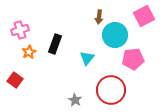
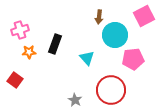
orange star: rotated 24 degrees clockwise
cyan triangle: rotated 21 degrees counterclockwise
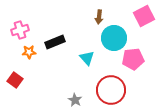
cyan circle: moved 1 px left, 3 px down
black rectangle: moved 2 px up; rotated 48 degrees clockwise
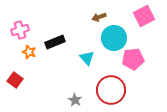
brown arrow: rotated 64 degrees clockwise
orange star: rotated 24 degrees clockwise
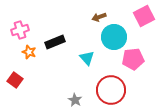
cyan circle: moved 1 px up
